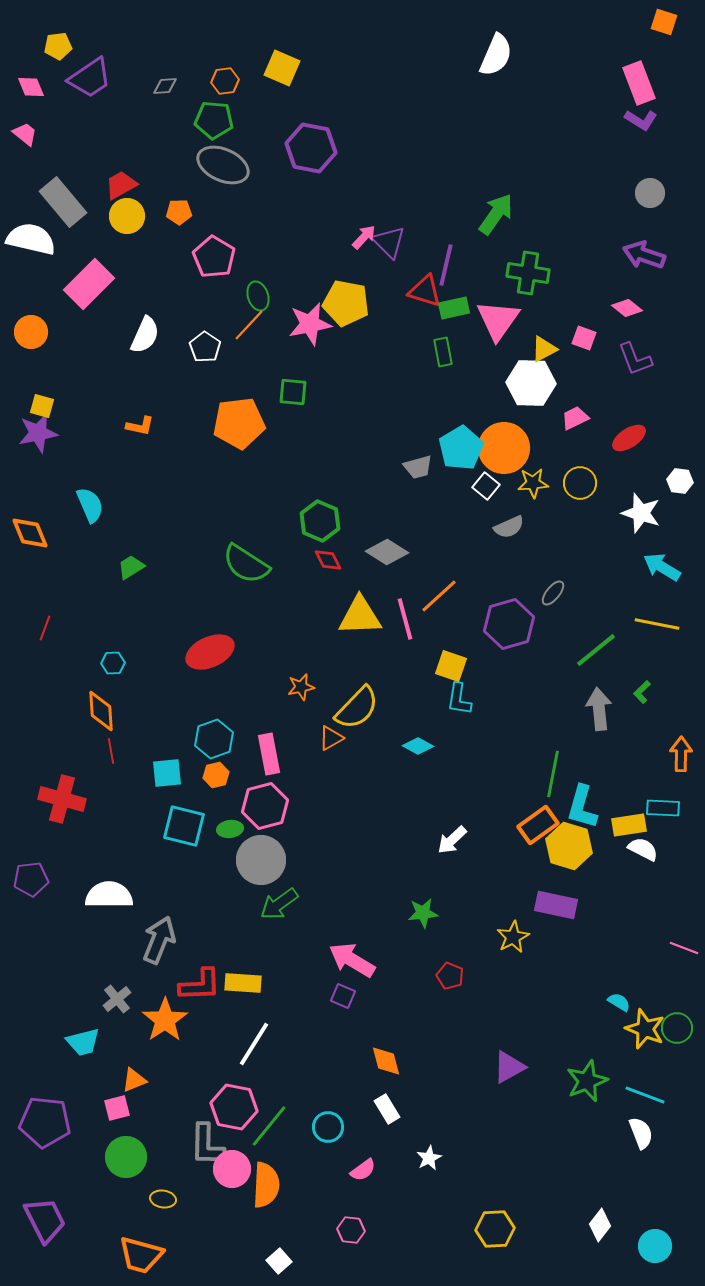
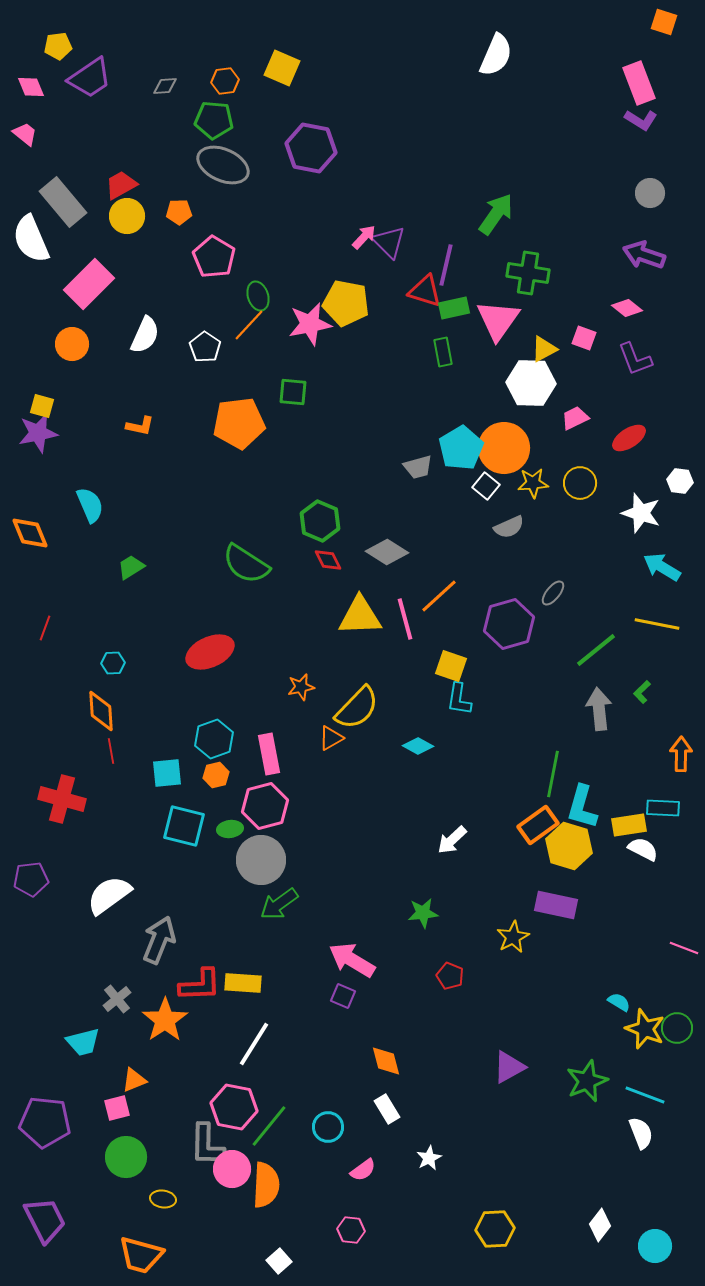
white semicircle at (31, 239): rotated 126 degrees counterclockwise
orange circle at (31, 332): moved 41 px right, 12 px down
white semicircle at (109, 895): rotated 36 degrees counterclockwise
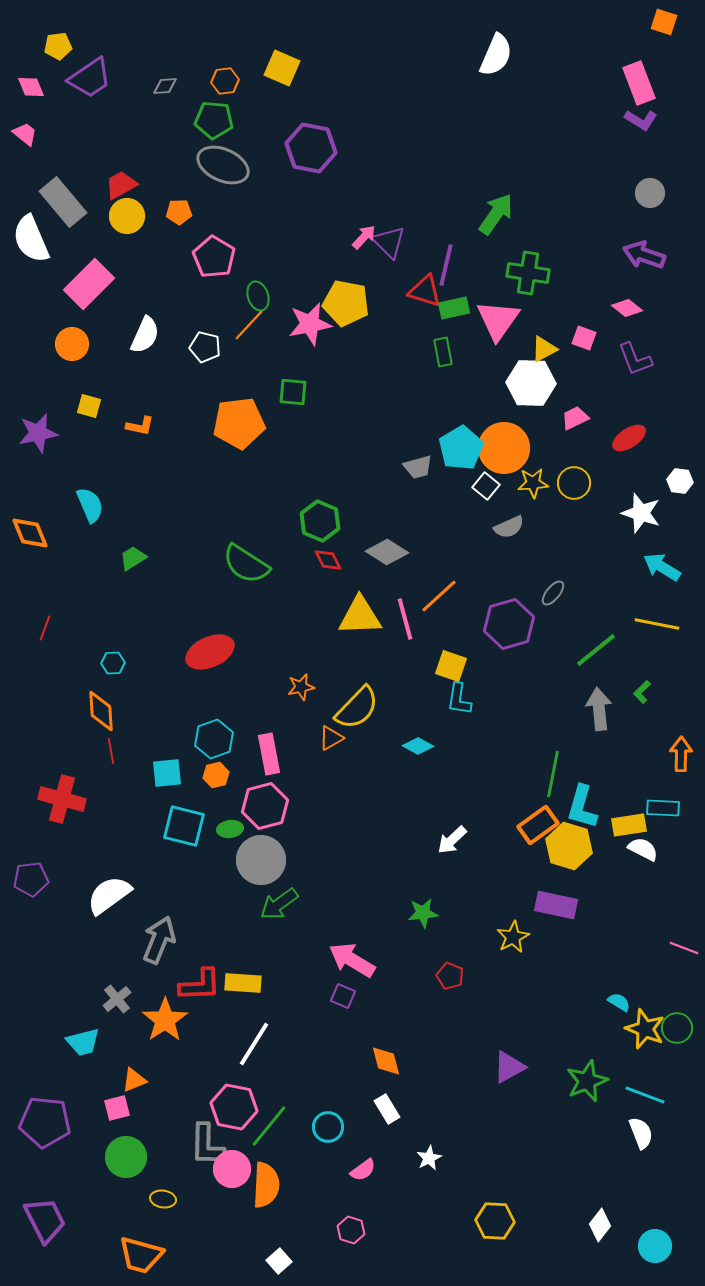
white pentagon at (205, 347): rotated 20 degrees counterclockwise
yellow square at (42, 406): moved 47 px right
yellow circle at (580, 483): moved 6 px left
green trapezoid at (131, 567): moved 2 px right, 9 px up
yellow hexagon at (495, 1229): moved 8 px up; rotated 6 degrees clockwise
pink hexagon at (351, 1230): rotated 12 degrees clockwise
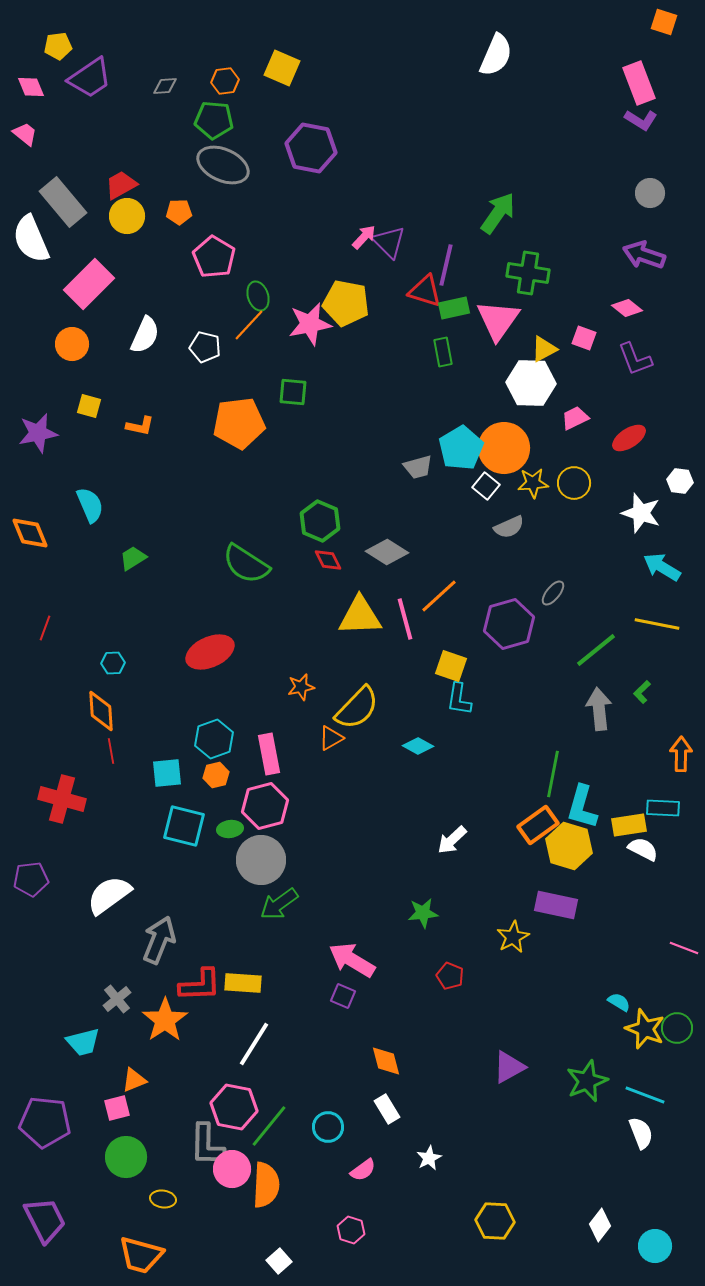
green arrow at (496, 214): moved 2 px right, 1 px up
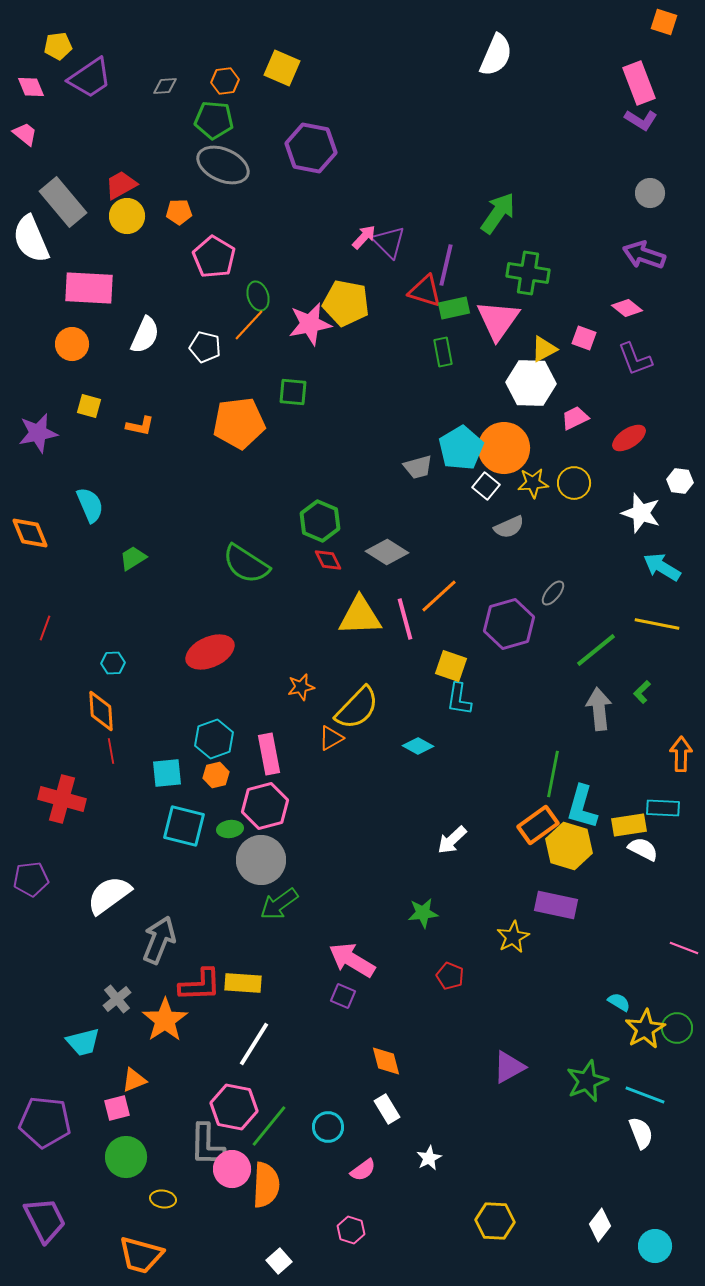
pink rectangle at (89, 284): moved 4 px down; rotated 48 degrees clockwise
yellow star at (645, 1029): rotated 21 degrees clockwise
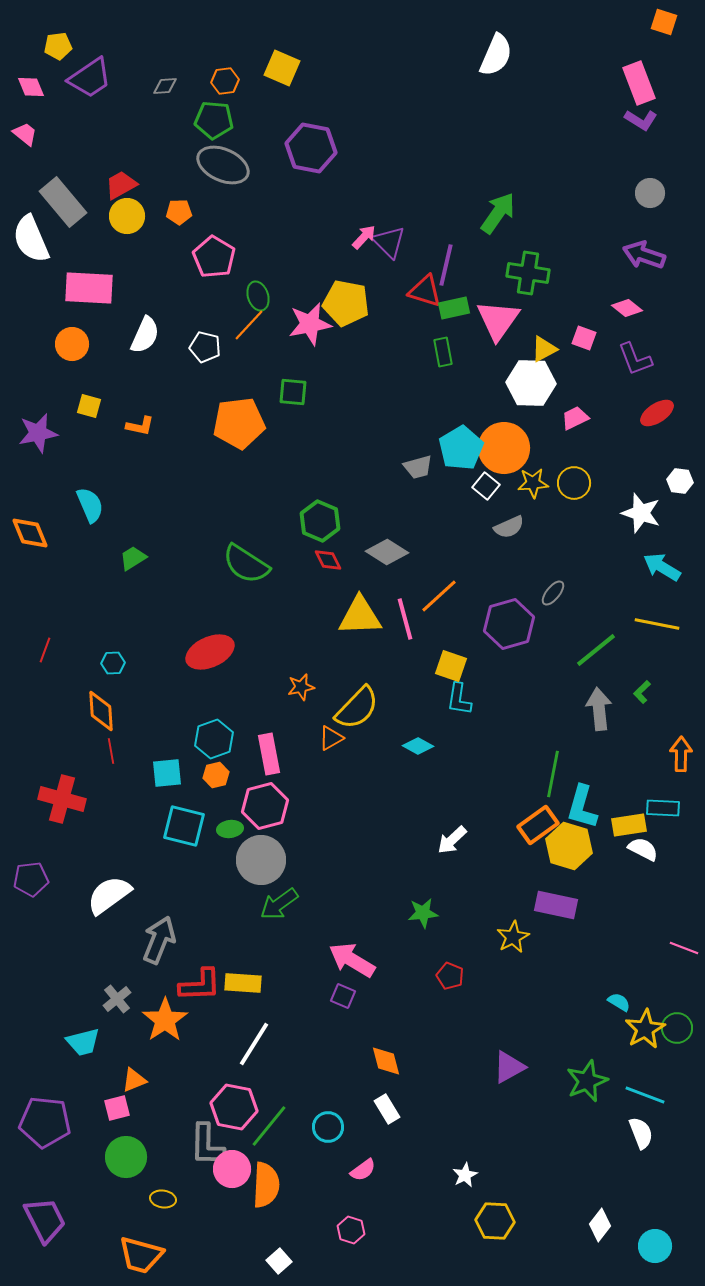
red ellipse at (629, 438): moved 28 px right, 25 px up
red line at (45, 628): moved 22 px down
white star at (429, 1158): moved 36 px right, 17 px down
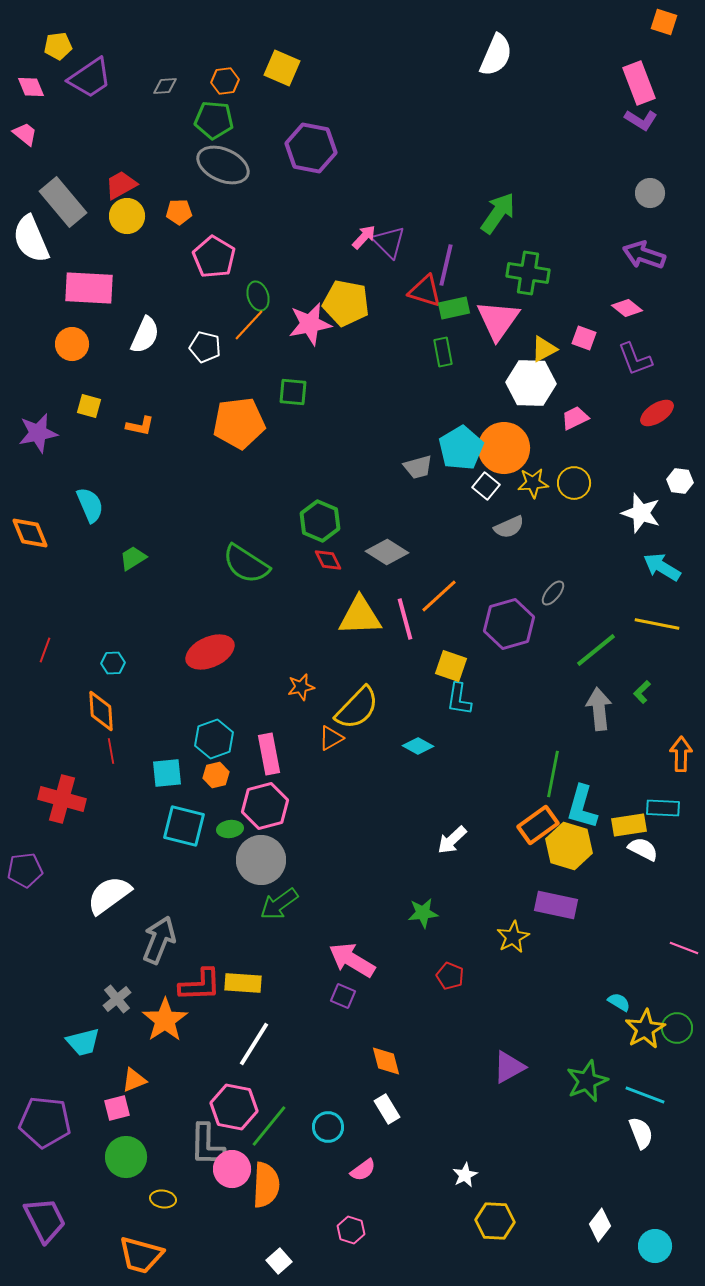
purple pentagon at (31, 879): moved 6 px left, 9 px up
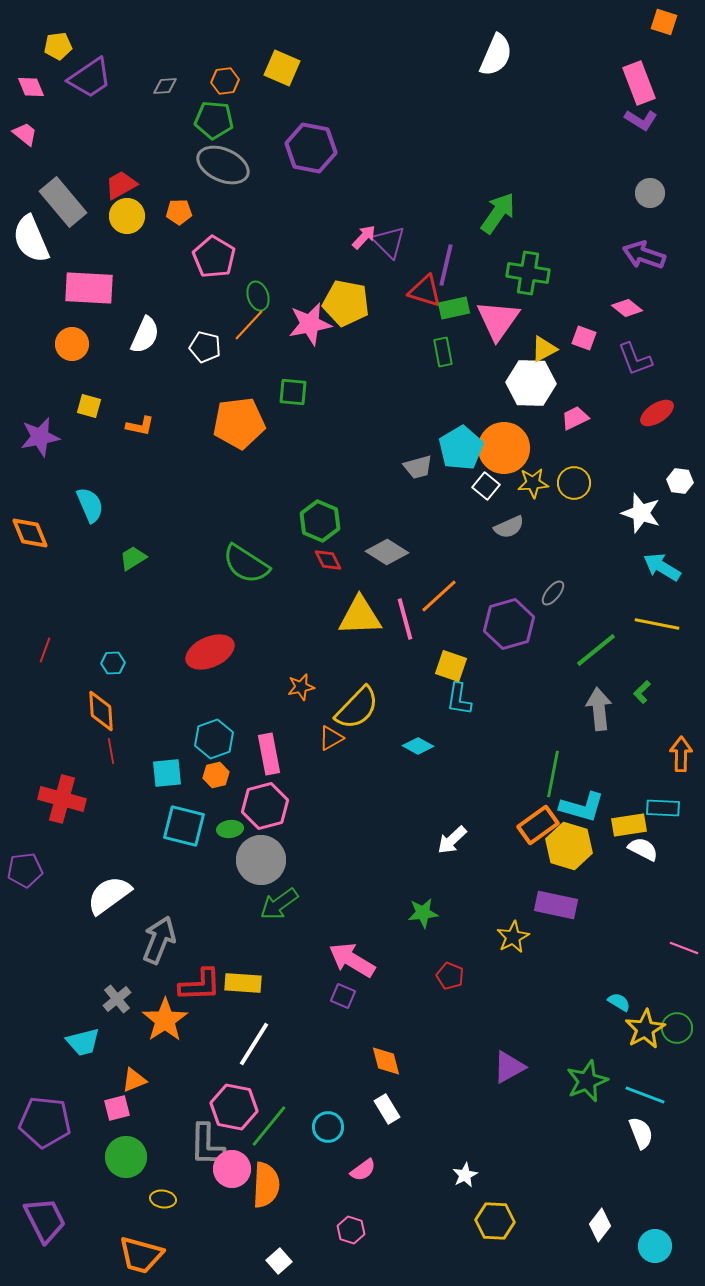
purple star at (38, 433): moved 2 px right, 4 px down
cyan L-shape at (582, 807): rotated 90 degrees counterclockwise
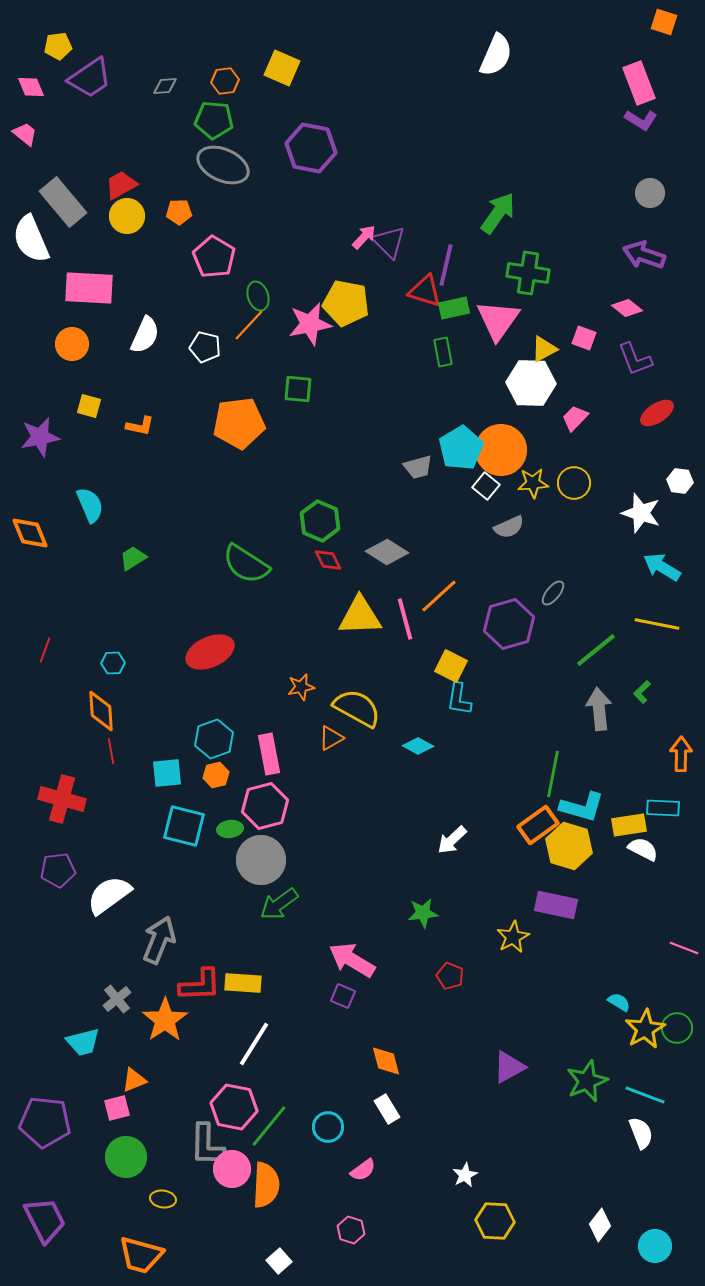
green square at (293, 392): moved 5 px right, 3 px up
pink trapezoid at (575, 418): rotated 20 degrees counterclockwise
orange circle at (504, 448): moved 3 px left, 2 px down
yellow square at (451, 666): rotated 8 degrees clockwise
yellow semicircle at (357, 708): rotated 105 degrees counterclockwise
purple pentagon at (25, 870): moved 33 px right
